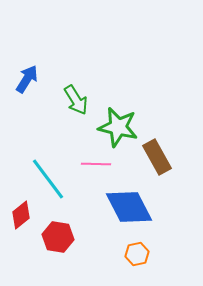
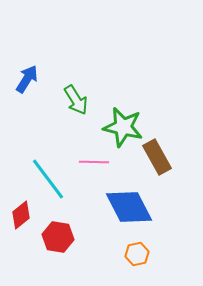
green star: moved 5 px right
pink line: moved 2 px left, 2 px up
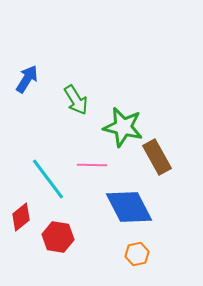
pink line: moved 2 px left, 3 px down
red diamond: moved 2 px down
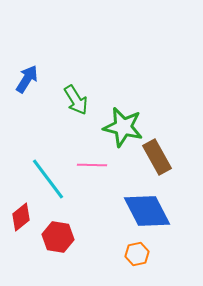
blue diamond: moved 18 px right, 4 px down
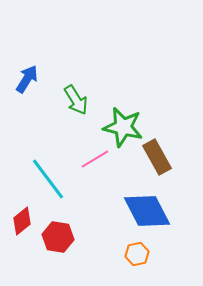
pink line: moved 3 px right, 6 px up; rotated 32 degrees counterclockwise
red diamond: moved 1 px right, 4 px down
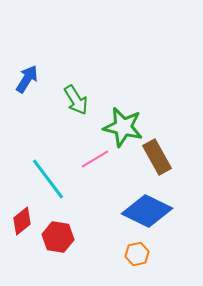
blue diamond: rotated 36 degrees counterclockwise
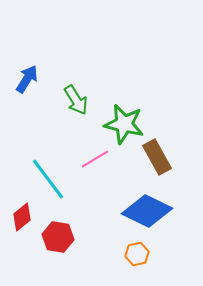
green star: moved 1 px right, 3 px up
red diamond: moved 4 px up
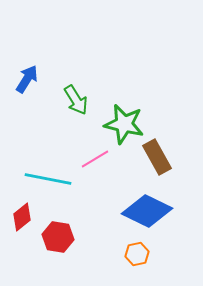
cyan line: rotated 42 degrees counterclockwise
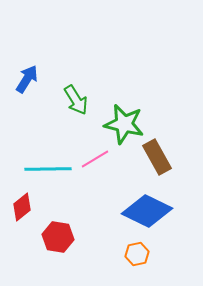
cyan line: moved 10 px up; rotated 12 degrees counterclockwise
red diamond: moved 10 px up
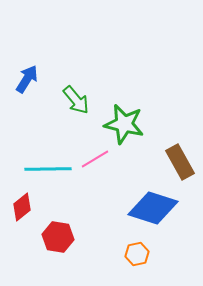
green arrow: rotated 8 degrees counterclockwise
brown rectangle: moved 23 px right, 5 px down
blue diamond: moved 6 px right, 3 px up; rotated 9 degrees counterclockwise
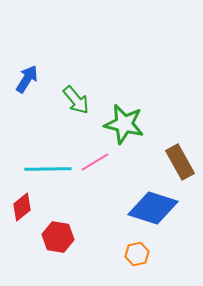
pink line: moved 3 px down
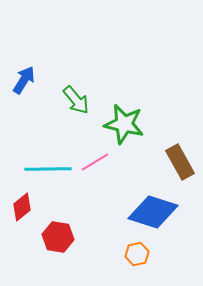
blue arrow: moved 3 px left, 1 px down
blue diamond: moved 4 px down
